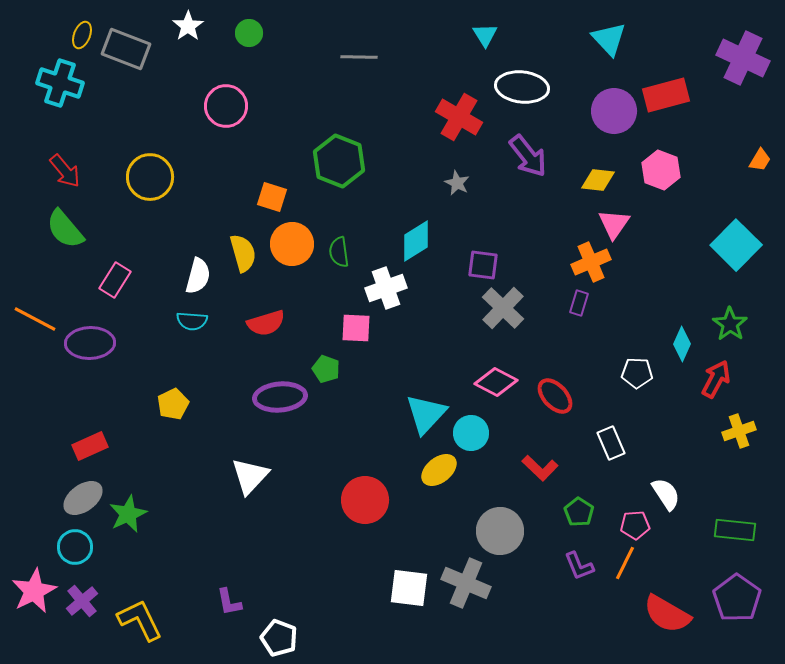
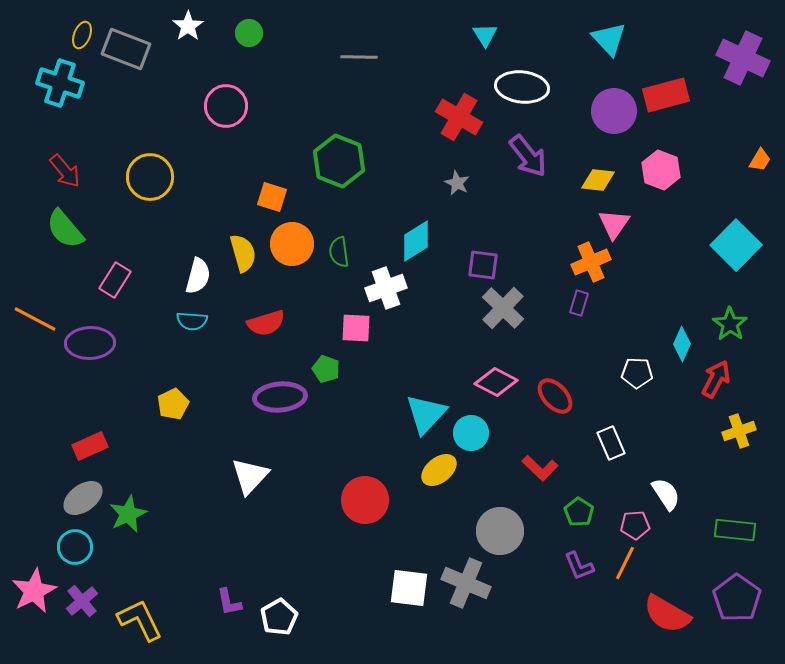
white pentagon at (279, 638): moved 21 px up; rotated 21 degrees clockwise
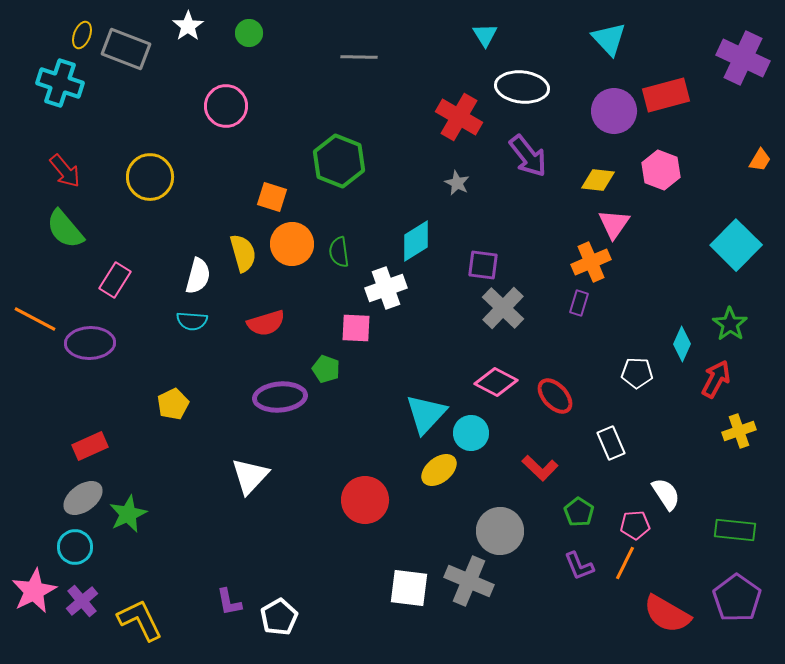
gray cross at (466, 583): moved 3 px right, 2 px up
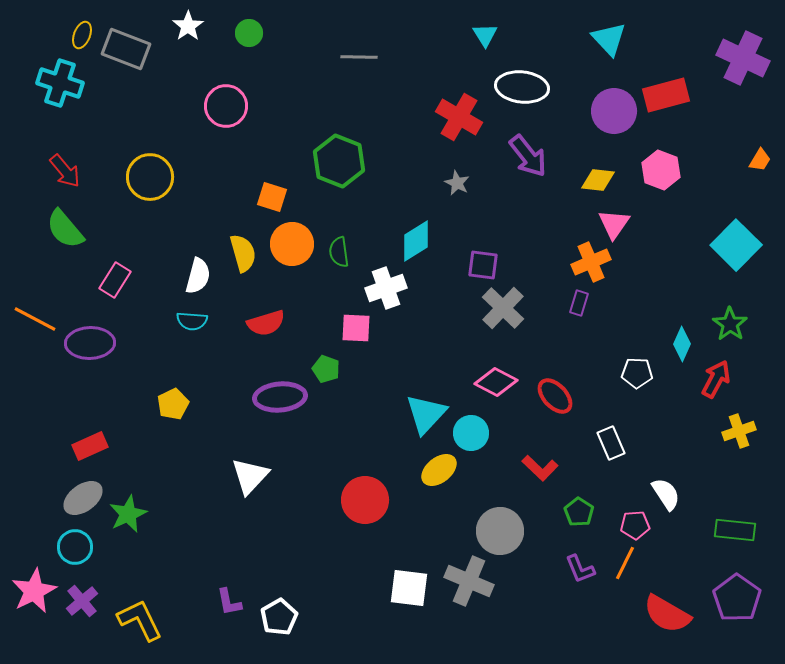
purple L-shape at (579, 566): moved 1 px right, 3 px down
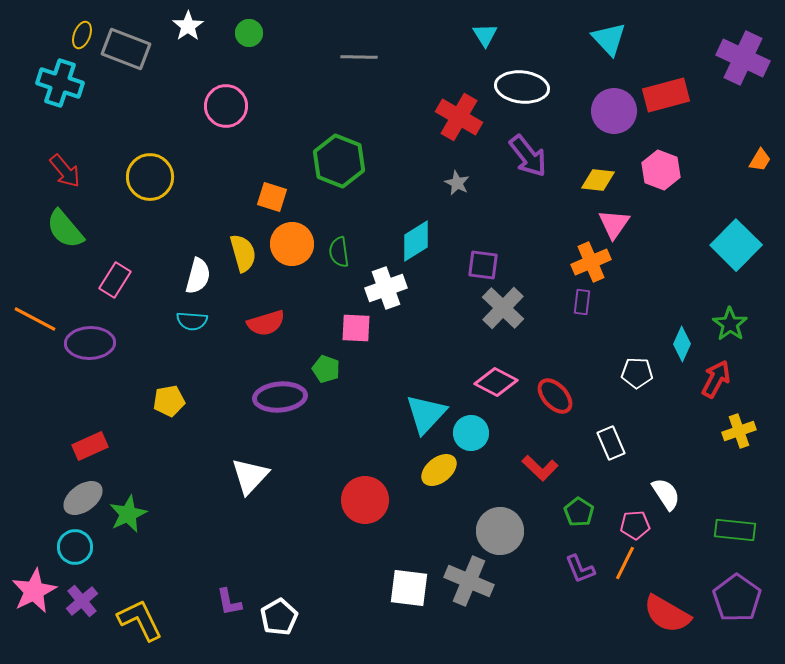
purple rectangle at (579, 303): moved 3 px right, 1 px up; rotated 10 degrees counterclockwise
yellow pentagon at (173, 404): moved 4 px left, 3 px up; rotated 16 degrees clockwise
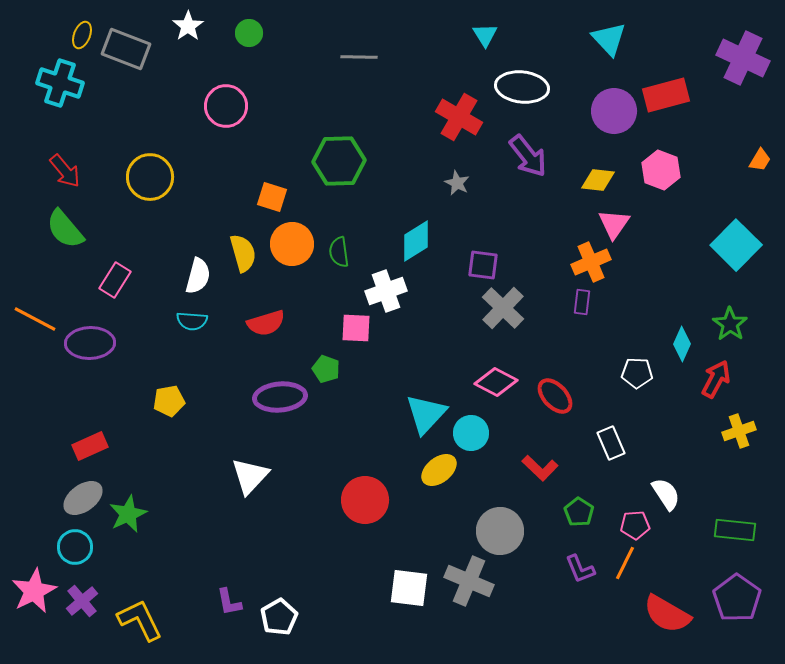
green hexagon at (339, 161): rotated 24 degrees counterclockwise
white cross at (386, 288): moved 3 px down
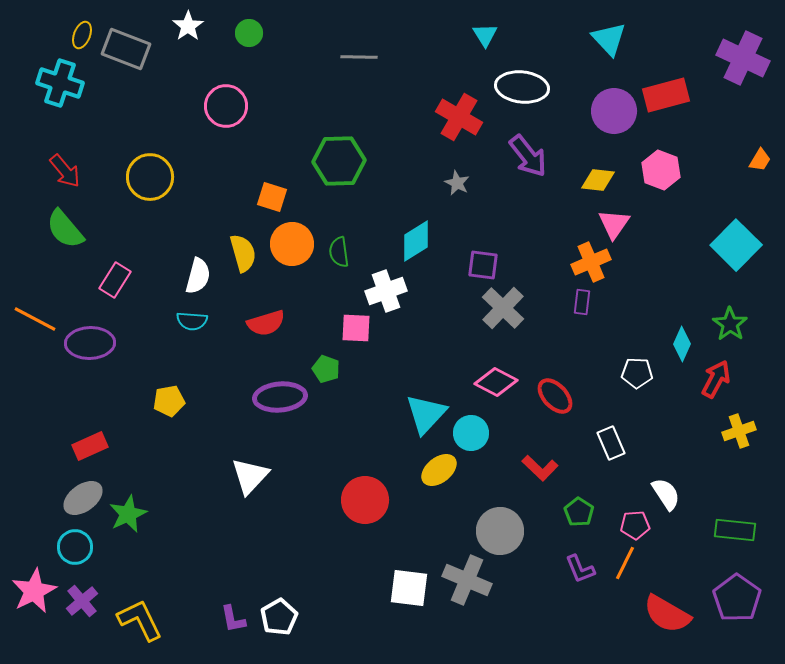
gray cross at (469, 581): moved 2 px left, 1 px up
purple L-shape at (229, 602): moved 4 px right, 17 px down
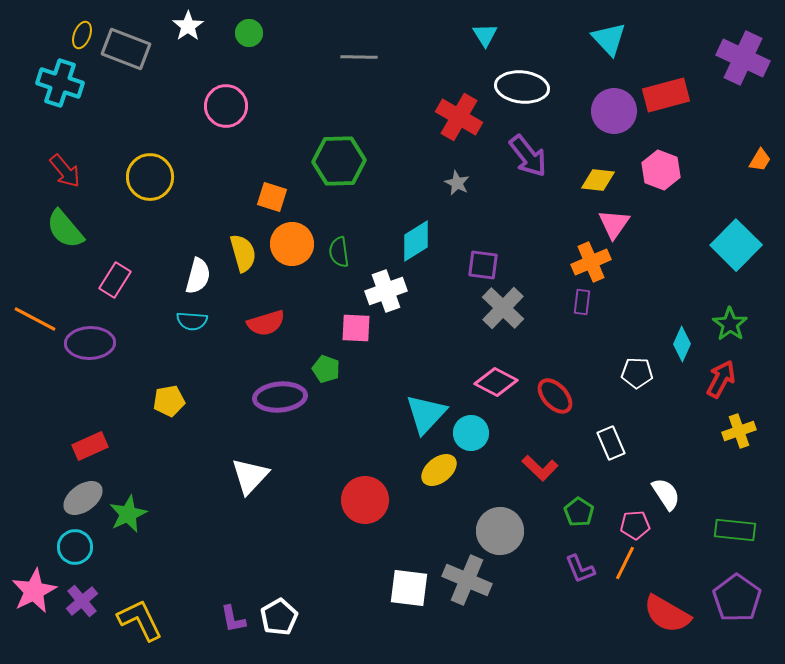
red arrow at (716, 379): moved 5 px right
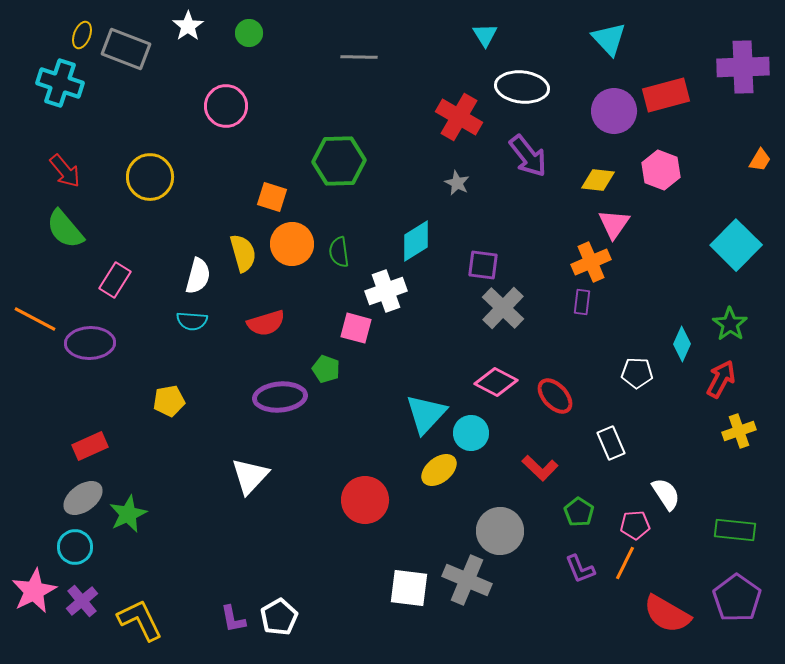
purple cross at (743, 58): moved 9 px down; rotated 27 degrees counterclockwise
pink square at (356, 328): rotated 12 degrees clockwise
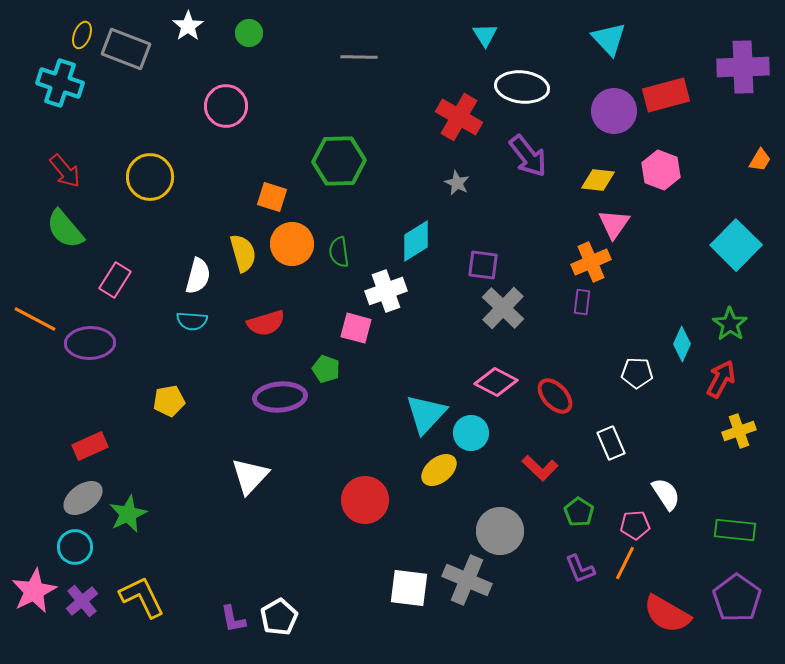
yellow L-shape at (140, 620): moved 2 px right, 23 px up
